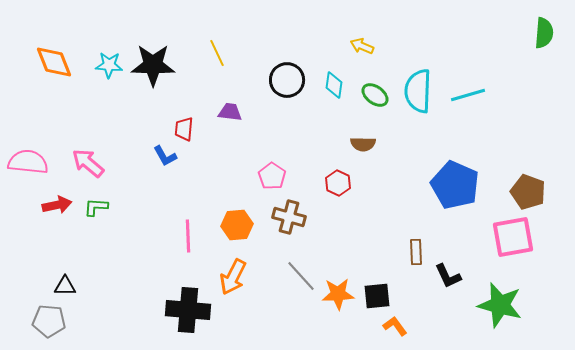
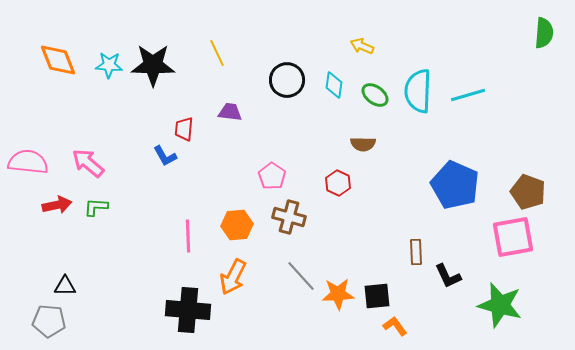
orange diamond: moved 4 px right, 2 px up
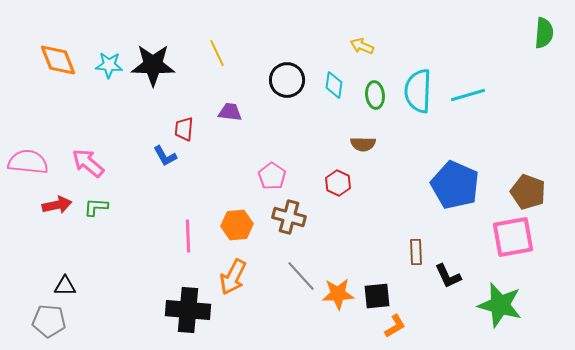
green ellipse: rotated 48 degrees clockwise
orange L-shape: rotated 95 degrees clockwise
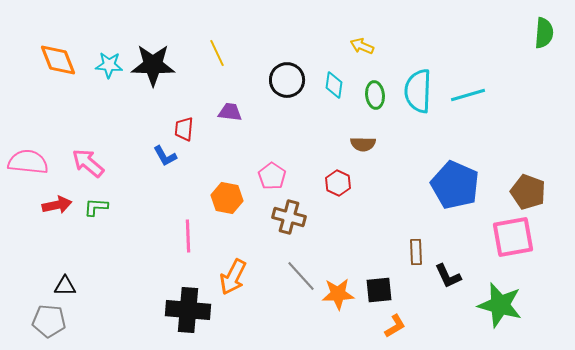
orange hexagon: moved 10 px left, 27 px up; rotated 16 degrees clockwise
black square: moved 2 px right, 6 px up
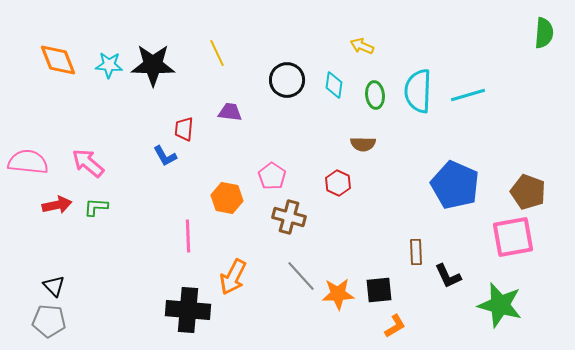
black triangle: moved 11 px left; rotated 45 degrees clockwise
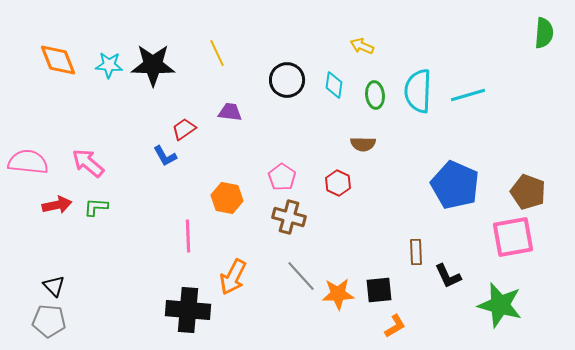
red trapezoid: rotated 50 degrees clockwise
pink pentagon: moved 10 px right, 1 px down
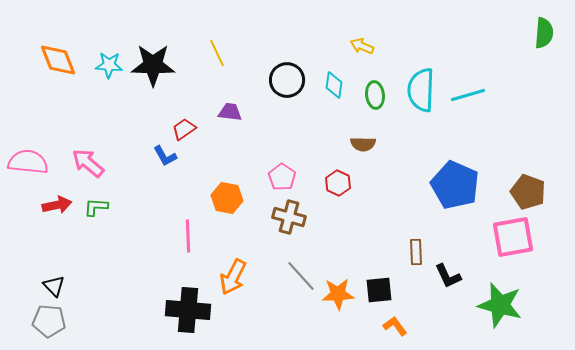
cyan semicircle: moved 3 px right, 1 px up
orange L-shape: rotated 95 degrees counterclockwise
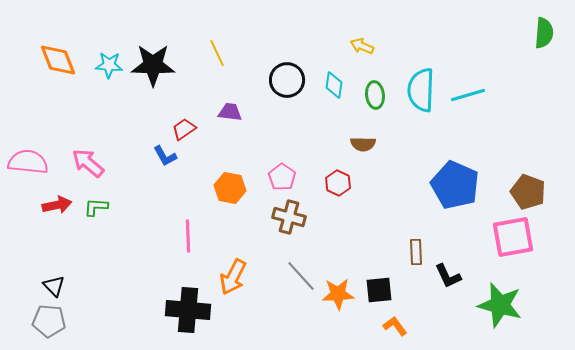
orange hexagon: moved 3 px right, 10 px up
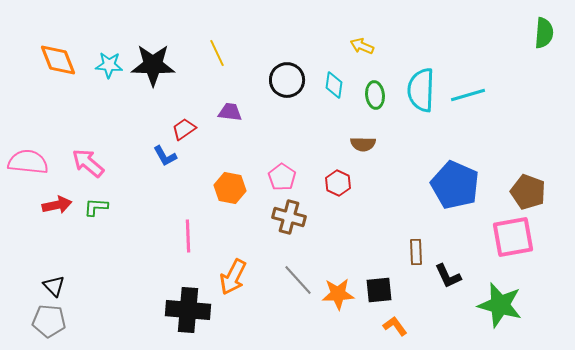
gray line: moved 3 px left, 4 px down
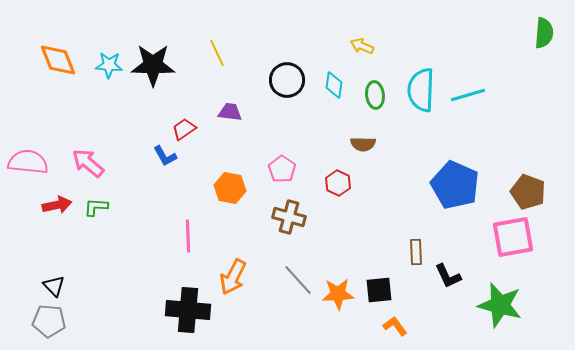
pink pentagon: moved 8 px up
